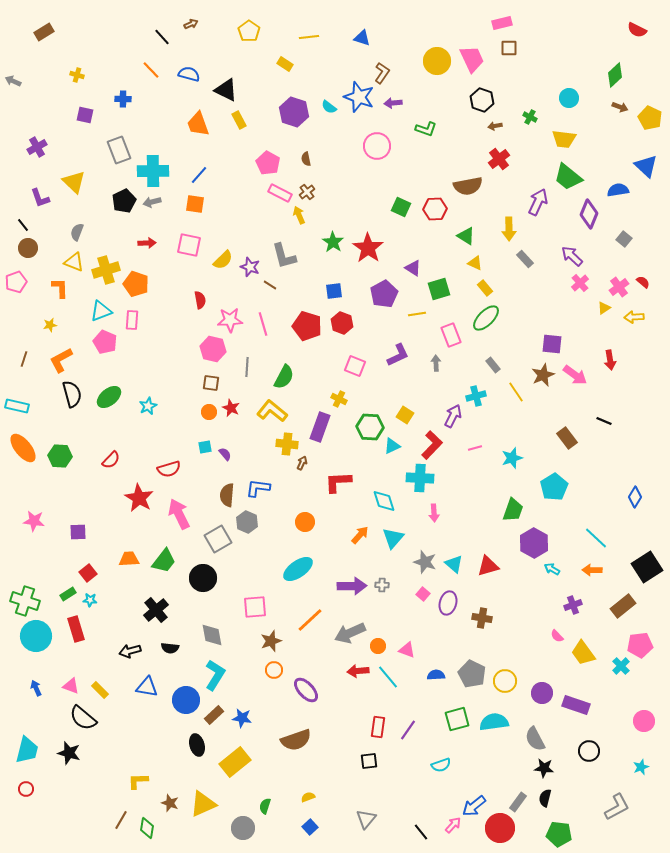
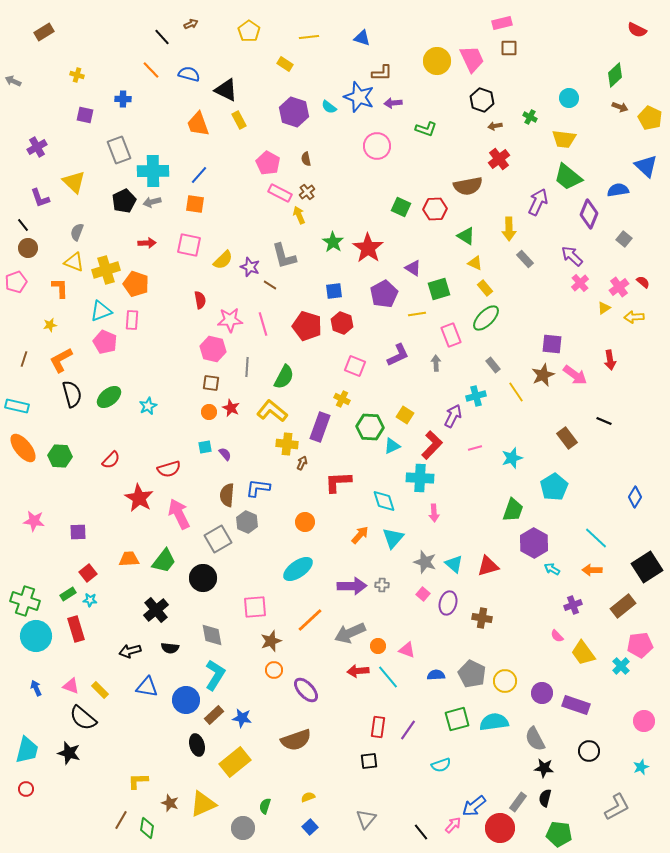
brown L-shape at (382, 73): rotated 55 degrees clockwise
yellow cross at (339, 399): moved 3 px right
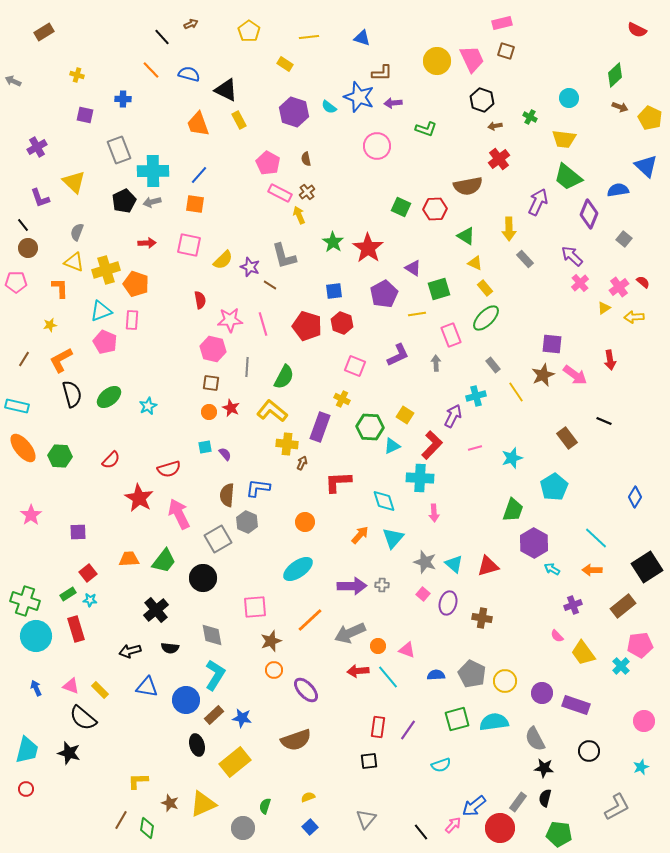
brown square at (509, 48): moved 3 px left, 3 px down; rotated 18 degrees clockwise
pink pentagon at (16, 282): rotated 20 degrees clockwise
brown line at (24, 359): rotated 14 degrees clockwise
pink star at (34, 521): moved 3 px left, 6 px up; rotated 30 degrees clockwise
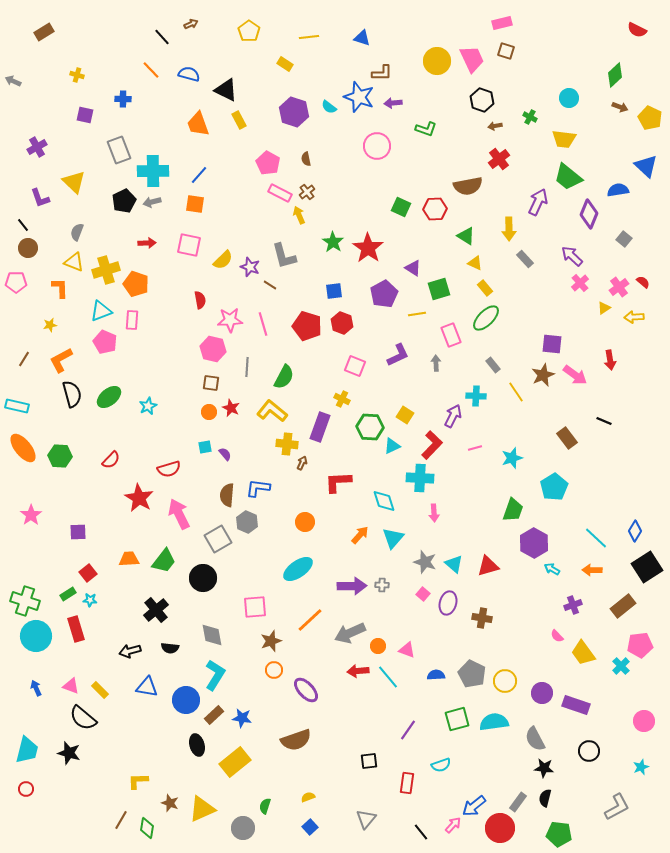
cyan cross at (476, 396): rotated 18 degrees clockwise
blue diamond at (635, 497): moved 34 px down
red rectangle at (378, 727): moved 29 px right, 56 px down
yellow triangle at (203, 804): moved 1 px left, 5 px down
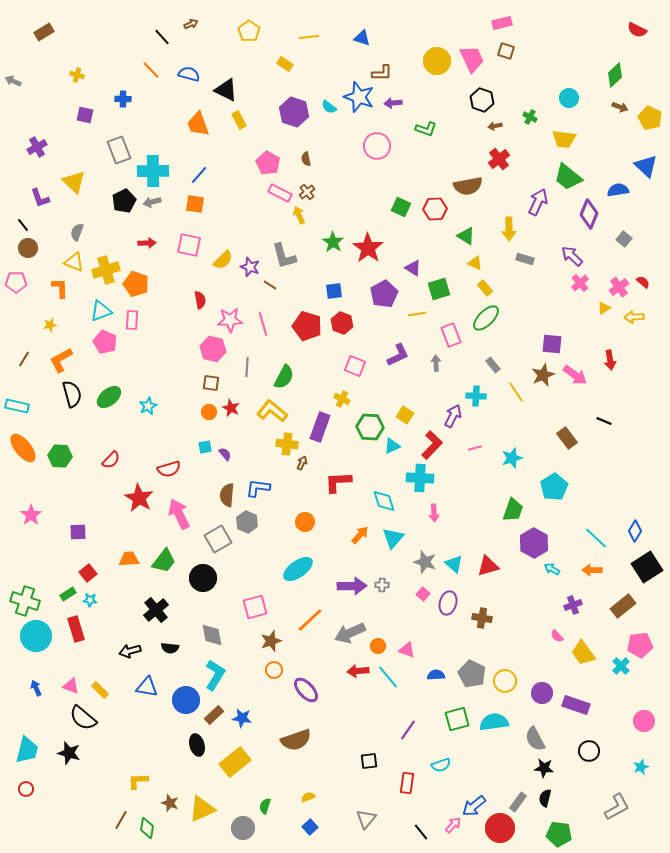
gray rectangle at (525, 259): rotated 30 degrees counterclockwise
pink square at (255, 607): rotated 10 degrees counterclockwise
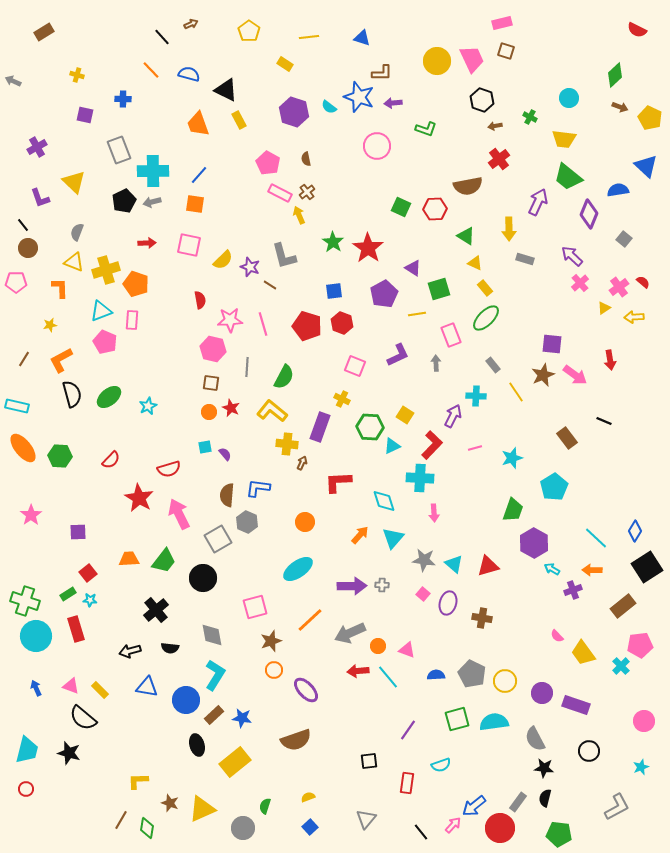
gray star at (425, 562): moved 1 px left, 2 px up; rotated 10 degrees counterclockwise
purple cross at (573, 605): moved 15 px up
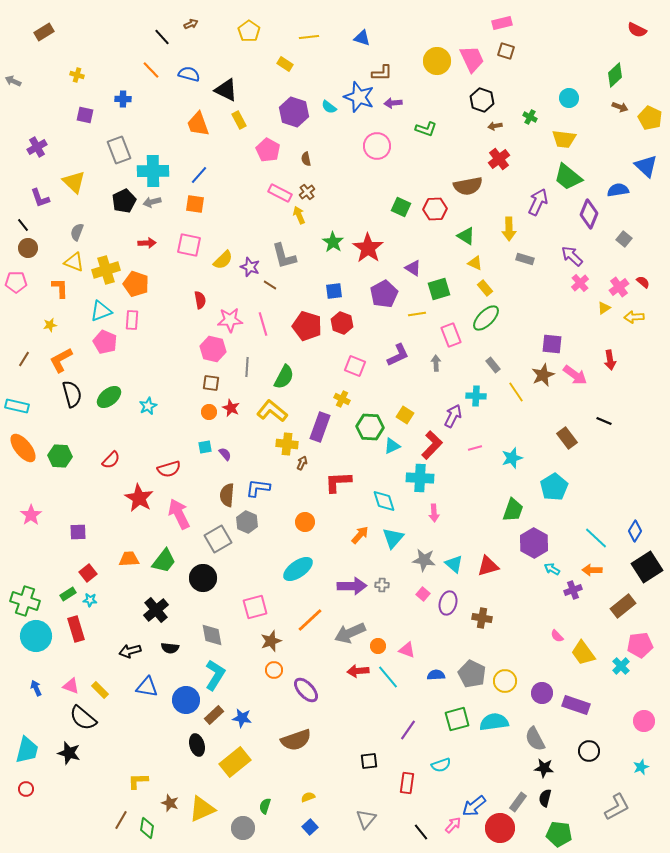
pink pentagon at (268, 163): moved 13 px up
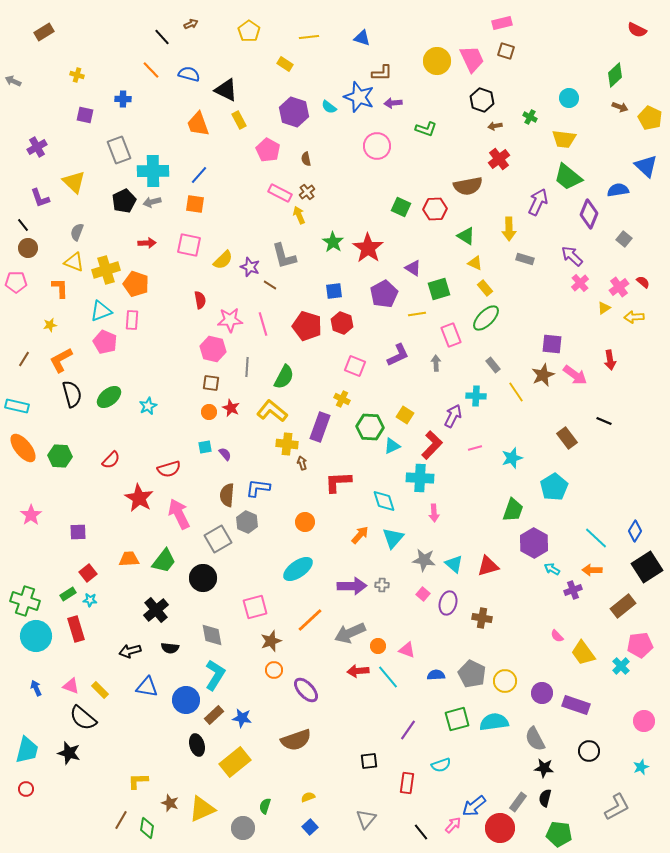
brown arrow at (302, 463): rotated 40 degrees counterclockwise
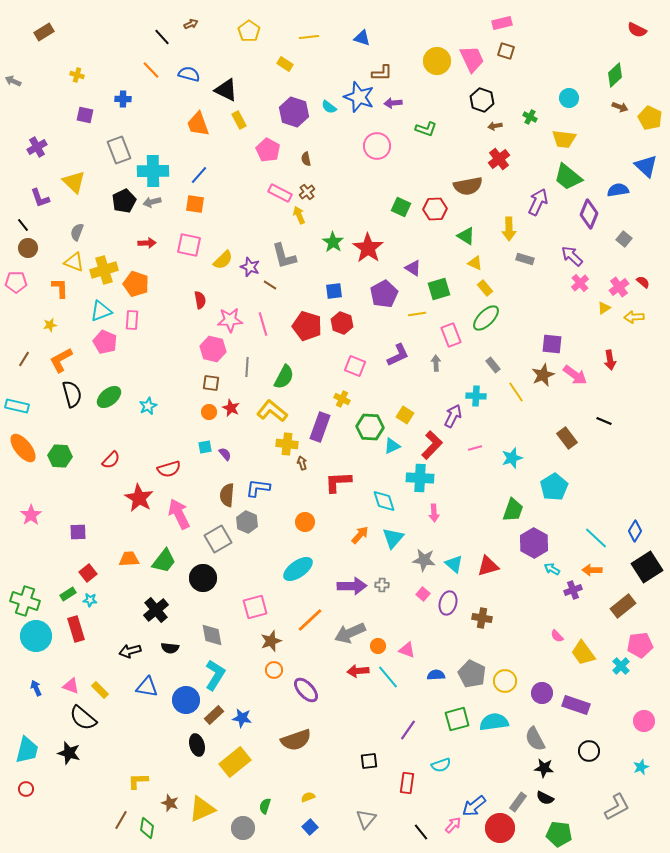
yellow cross at (106, 270): moved 2 px left
black semicircle at (545, 798): rotated 78 degrees counterclockwise
